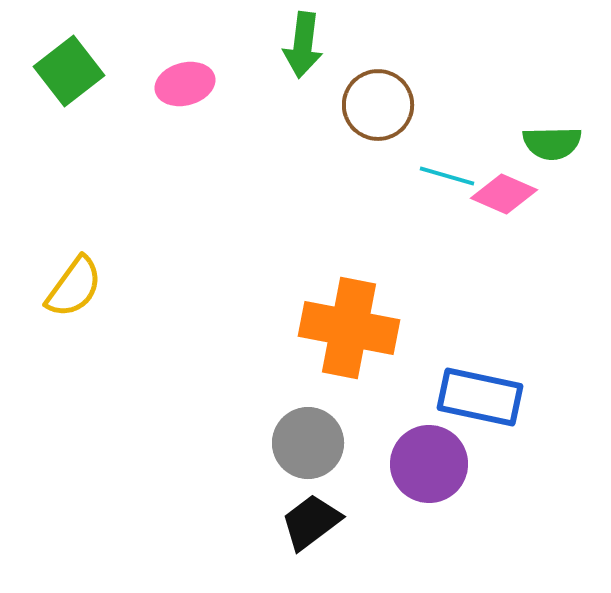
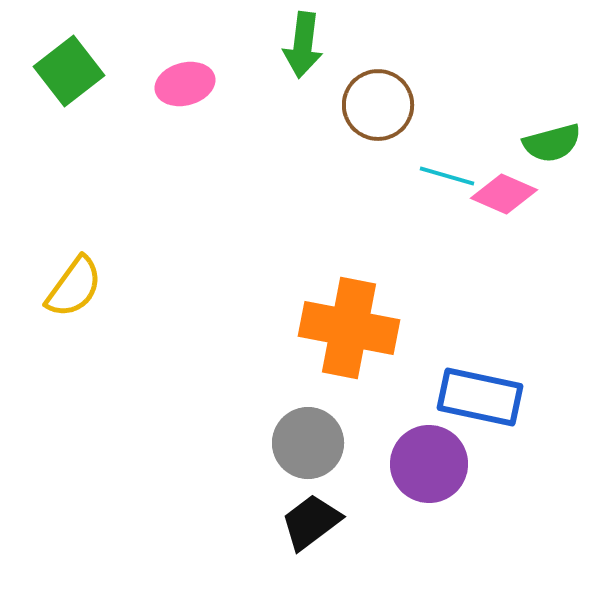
green semicircle: rotated 14 degrees counterclockwise
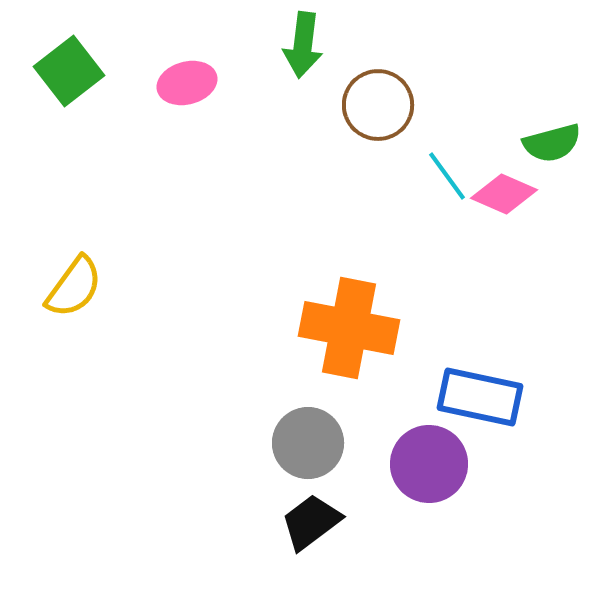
pink ellipse: moved 2 px right, 1 px up
cyan line: rotated 38 degrees clockwise
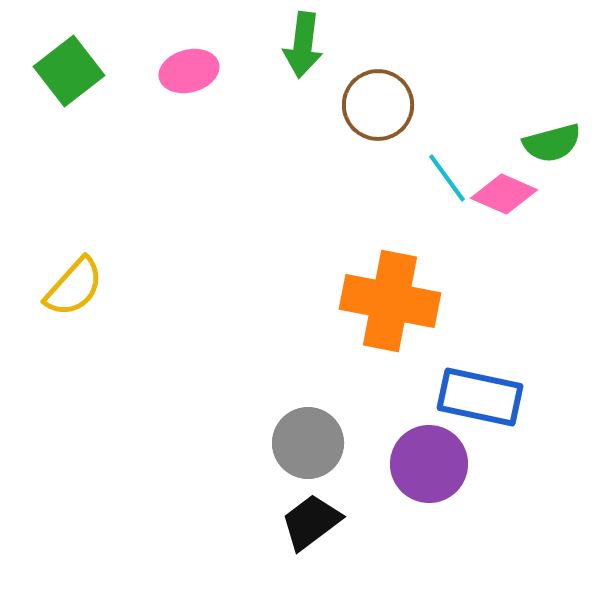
pink ellipse: moved 2 px right, 12 px up
cyan line: moved 2 px down
yellow semicircle: rotated 6 degrees clockwise
orange cross: moved 41 px right, 27 px up
